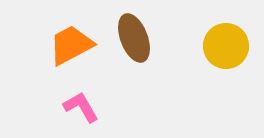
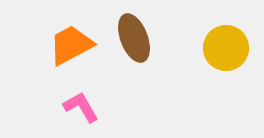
yellow circle: moved 2 px down
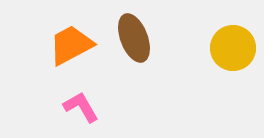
yellow circle: moved 7 px right
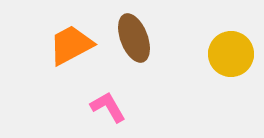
yellow circle: moved 2 px left, 6 px down
pink L-shape: moved 27 px right
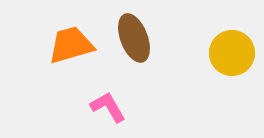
orange trapezoid: rotated 12 degrees clockwise
yellow circle: moved 1 px right, 1 px up
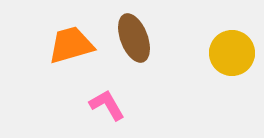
pink L-shape: moved 1 px left, 2 px up
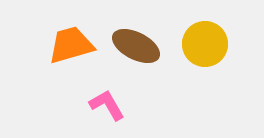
brown ellipse: moved 2 px right, 8 px down; rotated 42 degrees counterclockwise
yellow circle: moved 27 px left, 9 px up
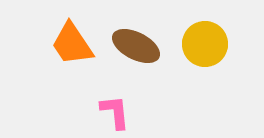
orange trapezoid: moved 1 px right, 1 px up; rotated 108 degrees counterclockwise
pink L-shape: moved 8 px right, 7 px down; rotated 24 degrees clockwise
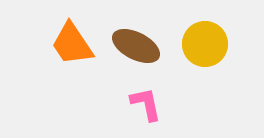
pink L-shape: moved 31 px right, 8 px up; rotated 6 degrees counterclockwise
